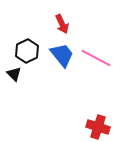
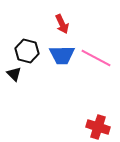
black hexagon: rotated 20 degrees counterclockwise
blue trapezoid: rotated 128 degrees clockwise
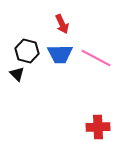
blue trapezoid: moved 2 px left, 1 px up
black triangle: moved 3 px right
red cross: rotated 20 degrees counterclockwise
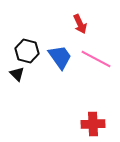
red arrow: moved 18 px right
blue trapezoid: moved 3 px down; rotated 124 degrees counterclockwise
pink line: moved 1 px down
red cross: moved 5 px left, 3 px up
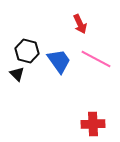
blue trapezoid: moved 1 px left, 4 px down
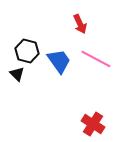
red cross: rotated 35 degrees clockwise
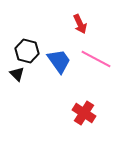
red cross: moved 9 px left, 11 px up
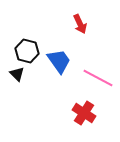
pink line: moved 2 px right, 19 px down
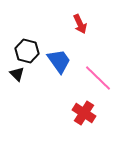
pink line: rotated 16 degrees clockwise
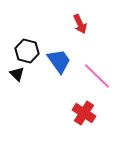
pink line: moved 1 px left, 2 px up
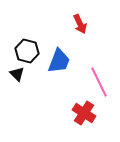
blue trapezoid: rotated 56 degrees clockwise
pink line: moved 2 px right, 6 px down; rotated 20 degrees clockwise
